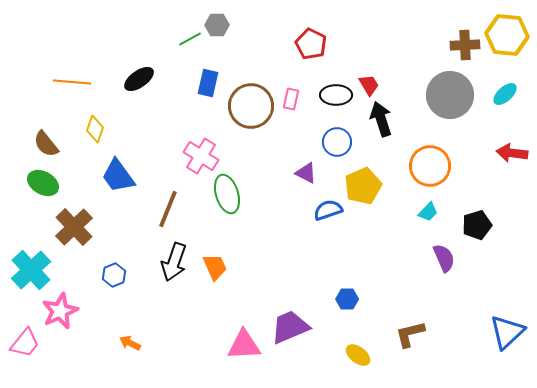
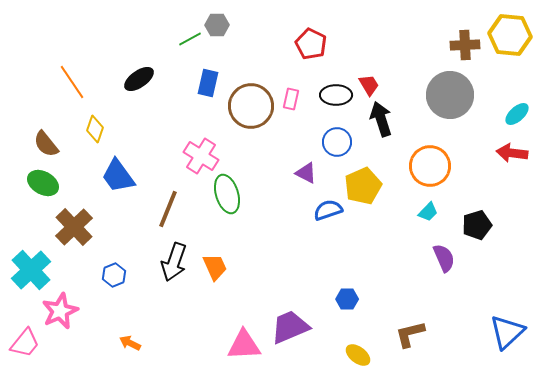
yellow hexagon at (507, 35): moved 3 px right
orange line at (72, 82): rotated 51 degrees clockwise
cyan ellipse at (505, 94): moved 12 px right, 20 px down
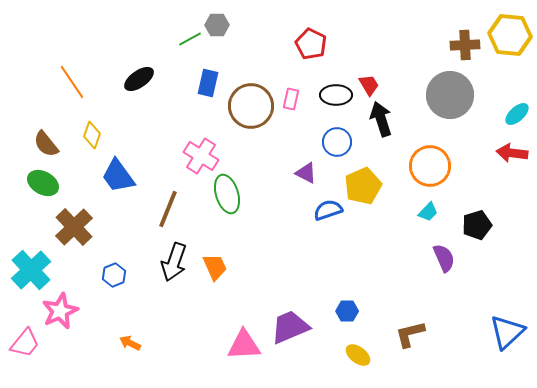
yellow diamond at (95, 129): moved 3 px left, 6 px down
blue hexagon at (347, 299): moved 12 px down
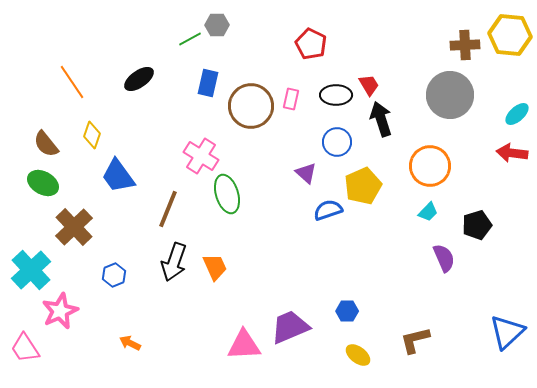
purple triangle at (306, 173): rotated 15 degrees clockwise
brown L-shape at (410, 334): moved 5 px right, 6 px down
pink trapezoid at (25, 343): moved 5 px down; rotated 108 degrees clockwise
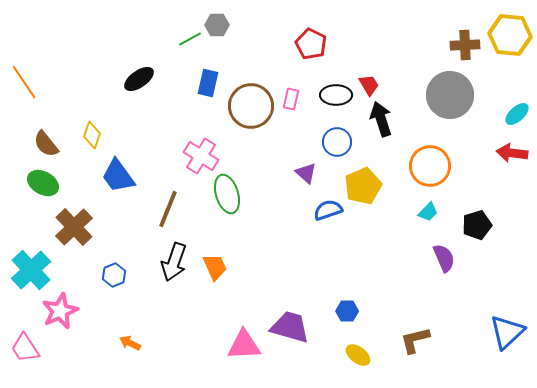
orange line at (72, 82): moved 48 px left
purple trapezoid at (290, 327): rotated 39 degrees clockwise
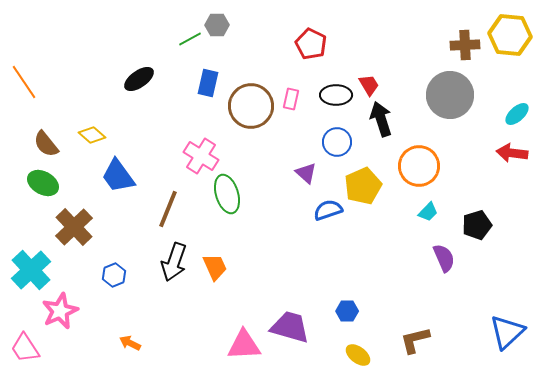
yellow diamond at (92, 135): rotated 68 degrees counterclockwise
orange circle at (430, 166): moved 11 px left
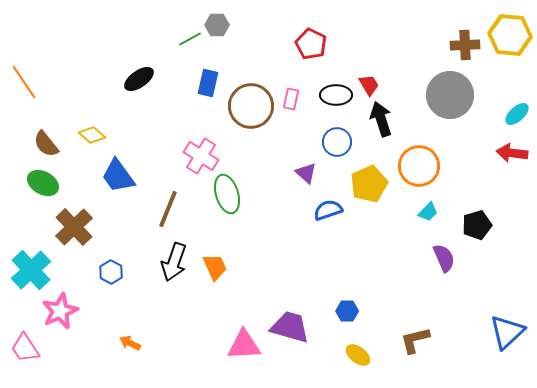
yellow pentagon at (363, 186): moved 6 px right, 2 px up
blue hexagon at (114, 275): moved 3 px left, 3 px up; rotated 10 degrees counterclockwise
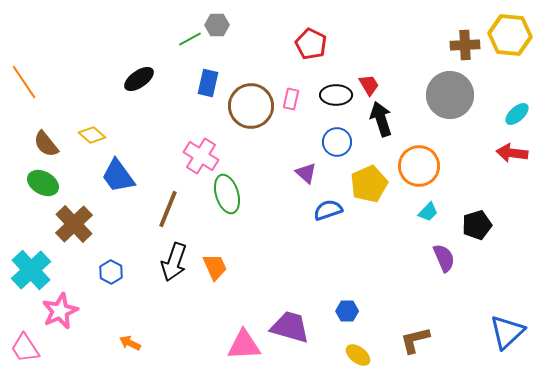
brown cross at (74, 227): moved 3 px up
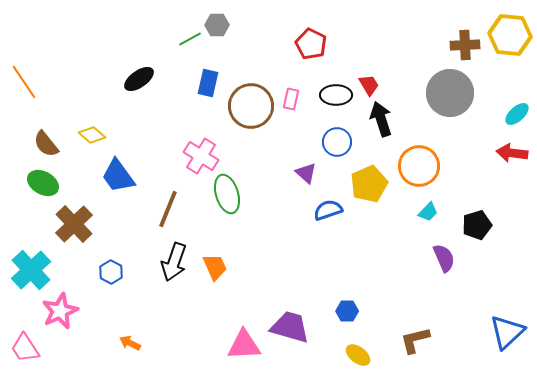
gray circle at (450, 95): moved 2 px up
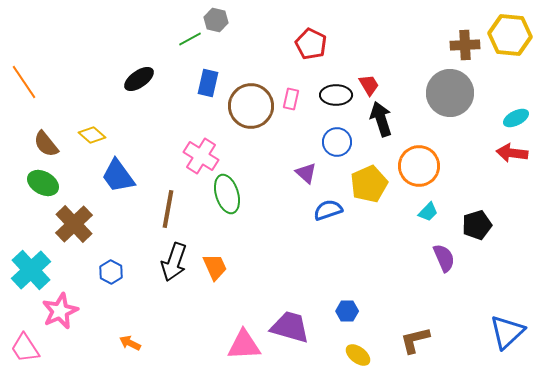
gray hexagon at (217, 25): moved 1 px left, 5 px up; rotated 15 degrees clockwise
cyan ellipse at (517, 114): moved 1 px left, 4 px down; rotated 15 degrees clockwise
brown line at (168, 209): rotated 12 degrees counterclockwise
